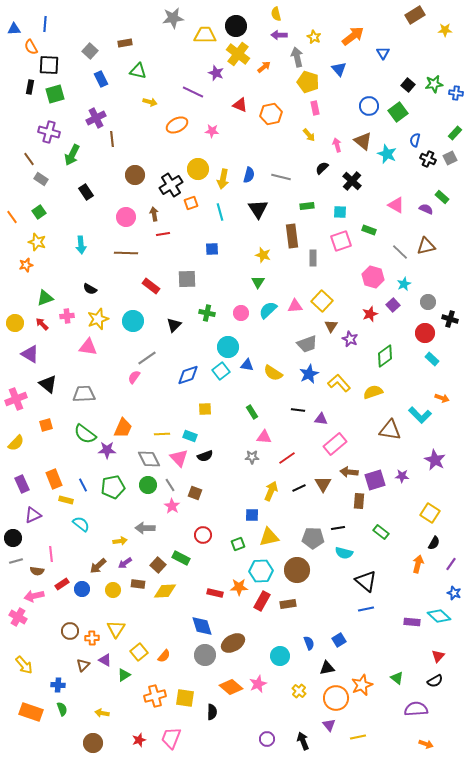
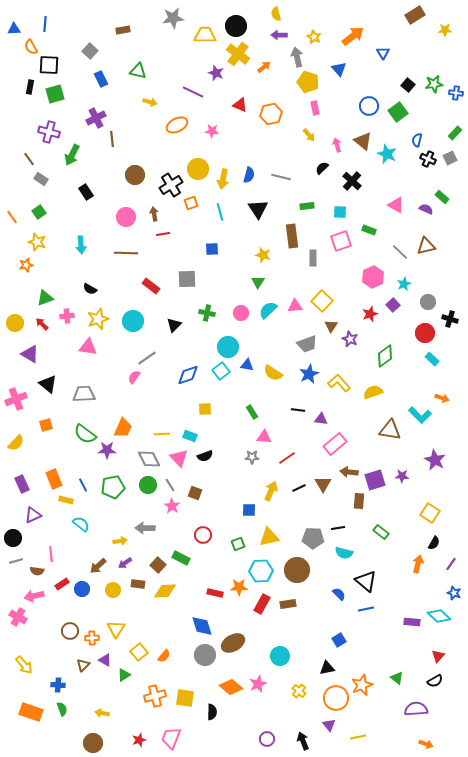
brown rectangle at (125, 43): moved 2 px left, 13 px up
blue semicircle at (415, 140): moved 2 px right
pink hexagon at (373, 277): rotated 20 degrees clockwise
blue square at (252, 515): moved 3 px left, 5 px up
red rectangle at (262, 601): moved 3 px down
blue semicircle at (309, 643): moved 30 px right, 49 px up; rotated 24 degrees counterclockwise
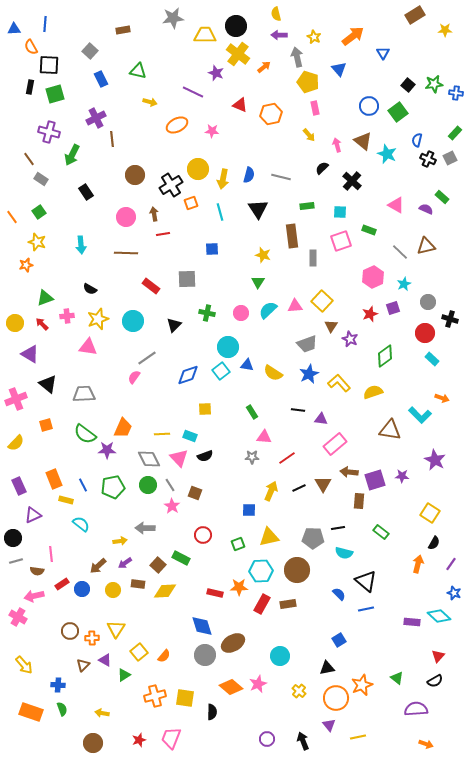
purple square at (393, 305): moved 3 px down; rotated 24 degrees clockwise
purple rectangle at (22, 484): moved 3 px left, 2 px down
